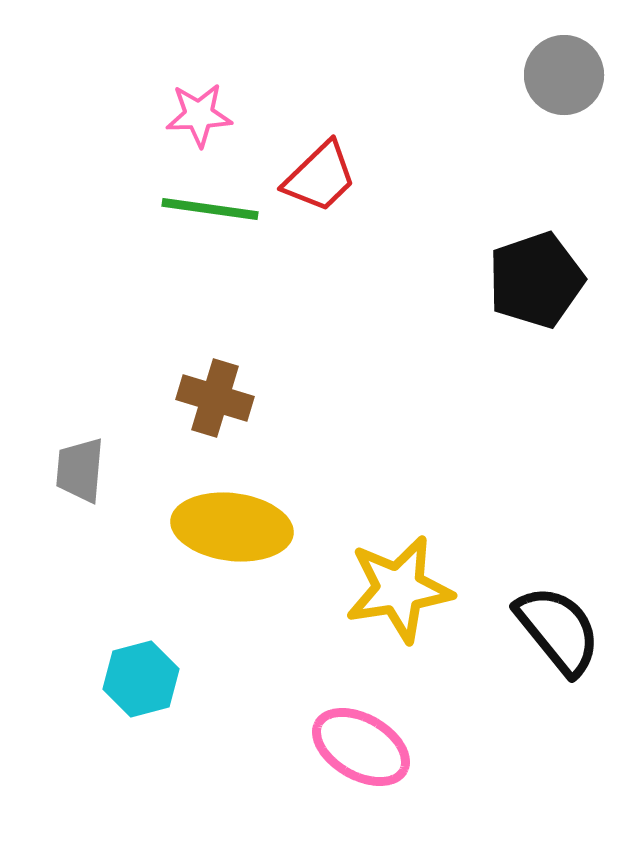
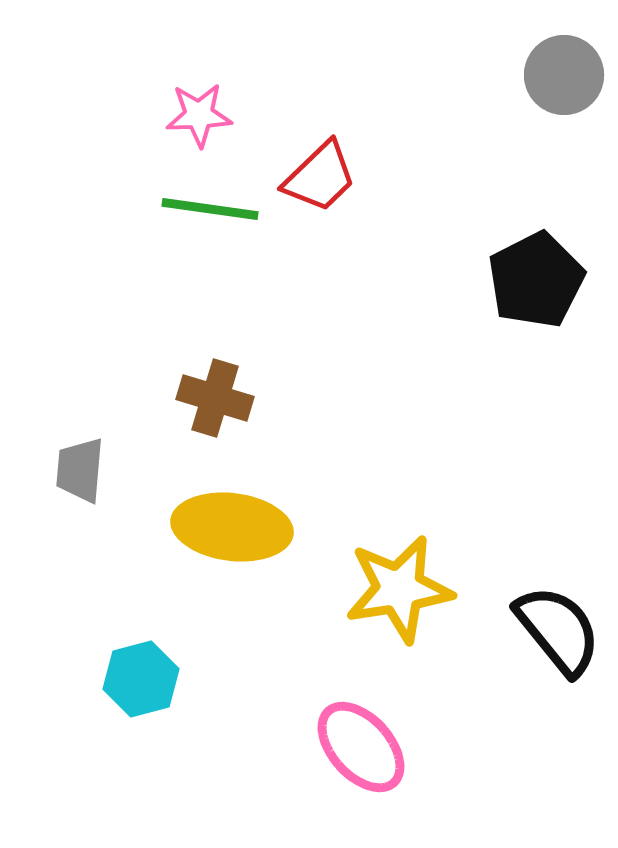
black pentagon: rotated 8 degrees counterclockwise
pink ellipse: rotated 18 degrees clockwise
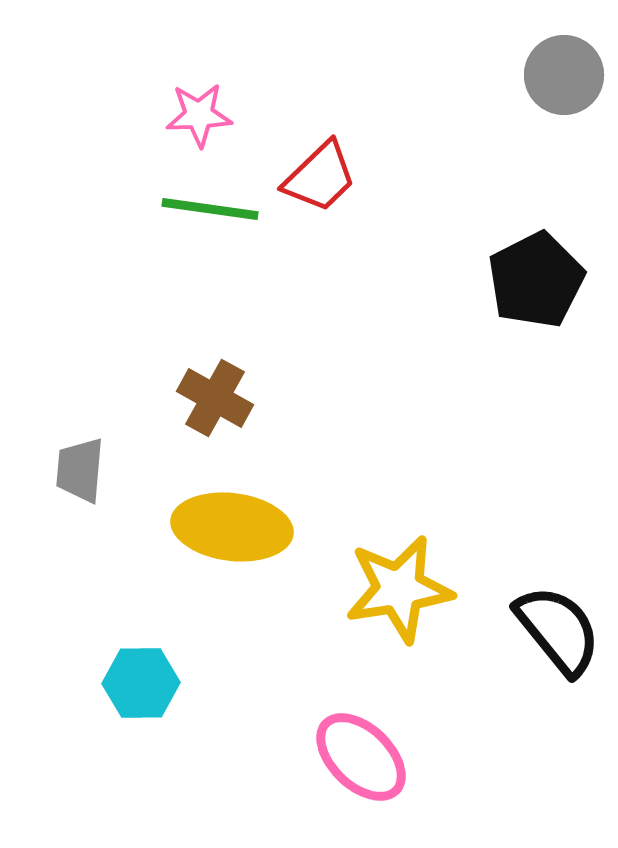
brown cross: rotated 12 degrees clockwise
cyan hexagon: moved 4 px down; rotated 14 degrees clockwise
pink ellipse: moved 10 px down; rotated 4 degrees counterclockwise
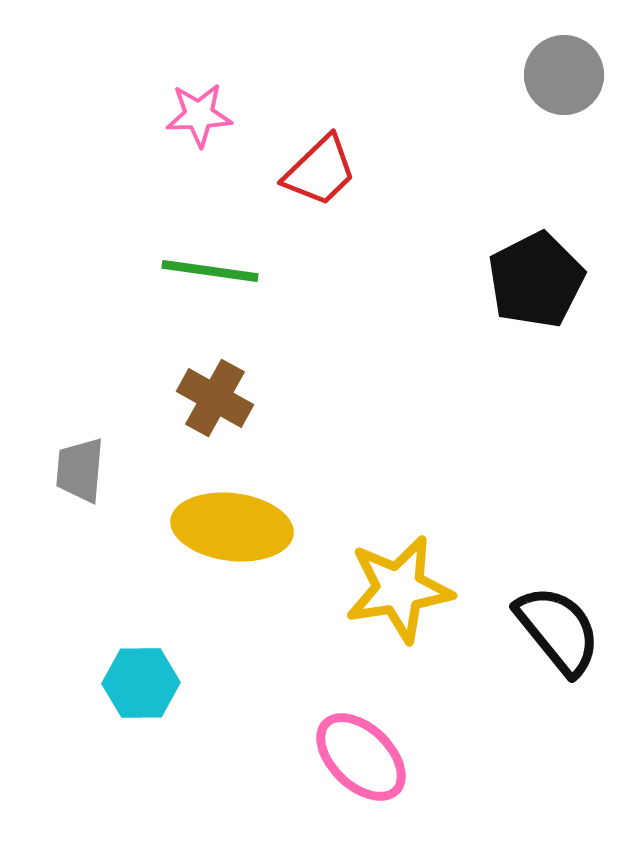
red trapezoid: moved 6 px up
green line: moved 62 px down
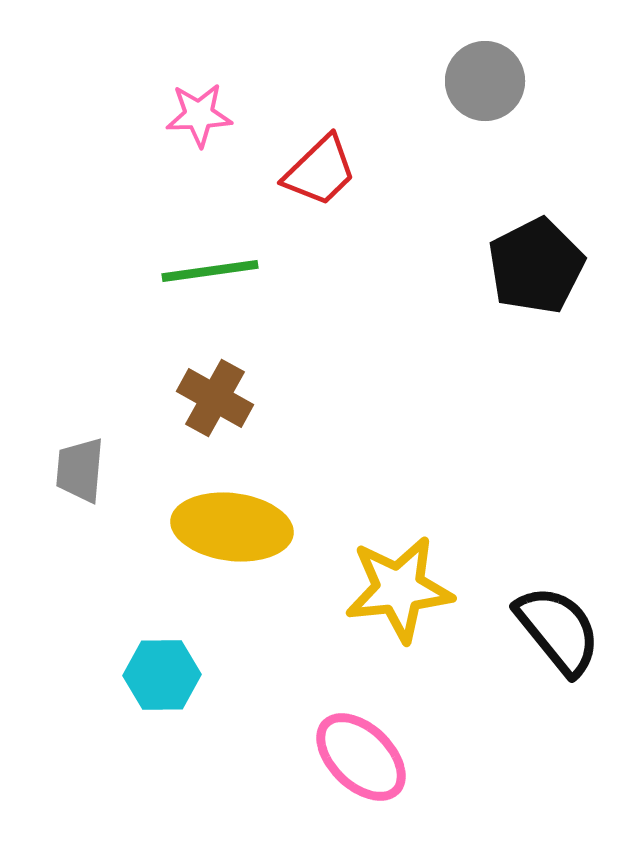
gray circle: moved 79 px left, 6 px down
green line: rotated 16 degrees counterclockwise
black pentagon: moved 14 px up
yellow star: rotated 3 degrees clockwise
cyan hexagon: moved 21 px right, 8 px up
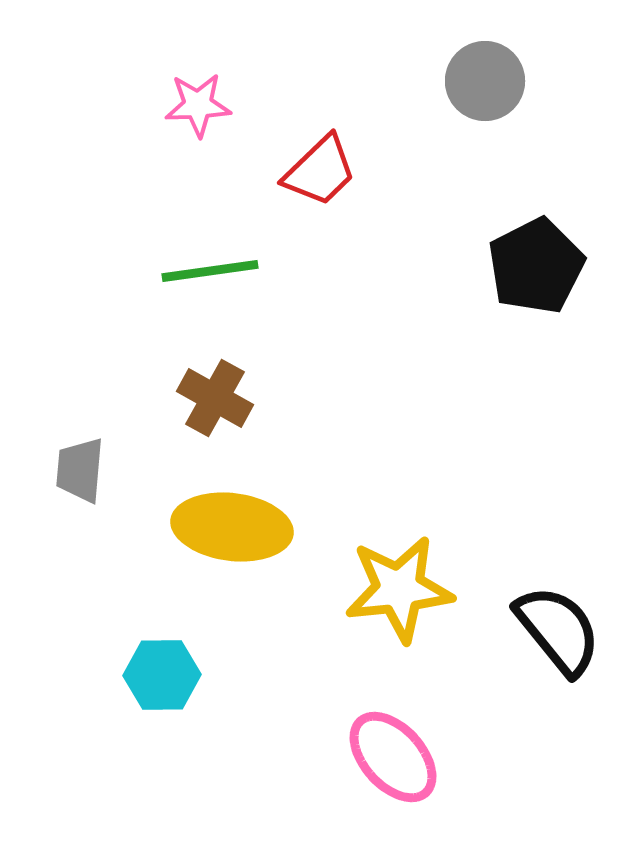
pink star: moved 1 px left, 10 px up
pink ellipse: moved 32 px right; rotated 4 degrees clockwise
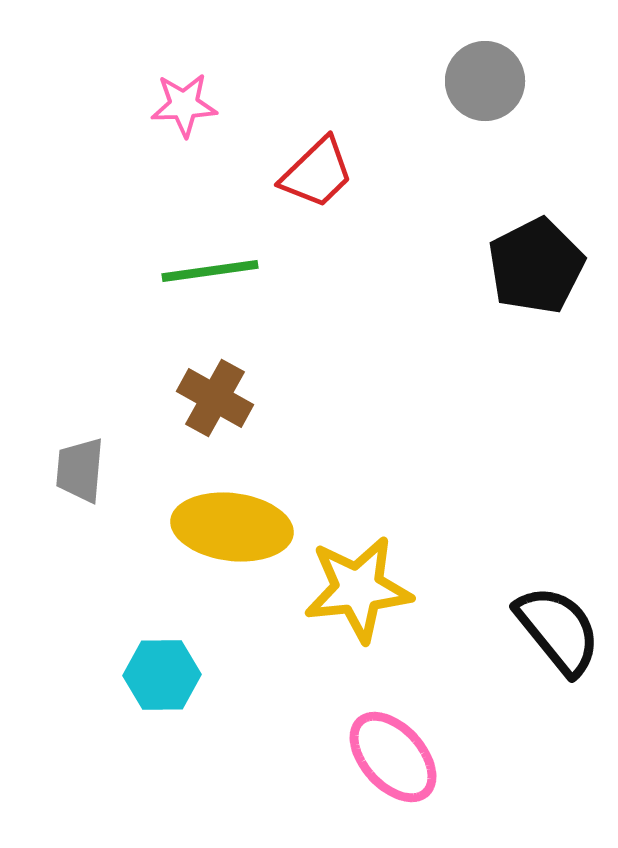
pink star: moved 14 px left
red trapezoid: moved 3 px left, 2 px down
yellow star: moved 41 px left
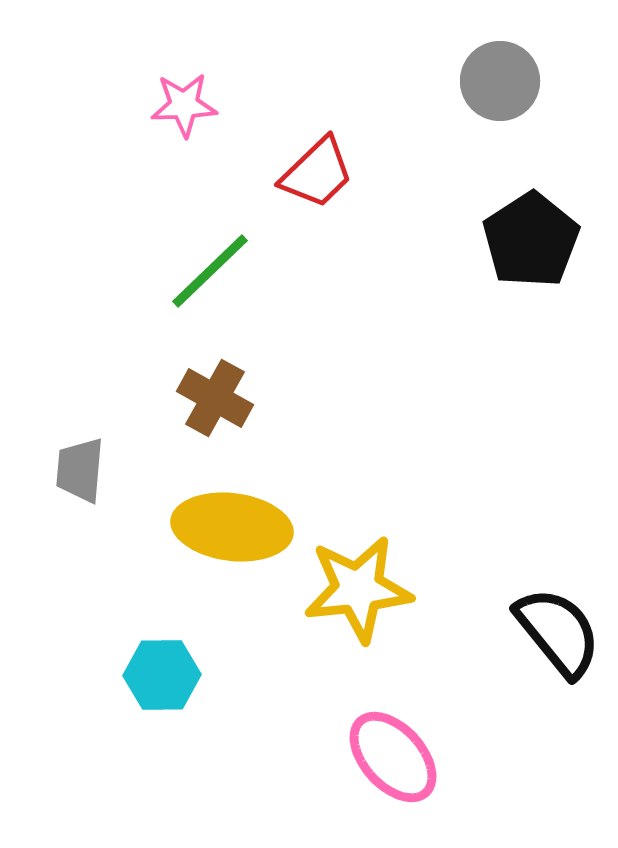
gray circle: moved 15 px right
black pentagon: moved 5 px left, 26 px up; rotated 6 degrees counterclockwise
green line: rotated 36 degrees counterclockwise
black semicircle: moved 2 px down
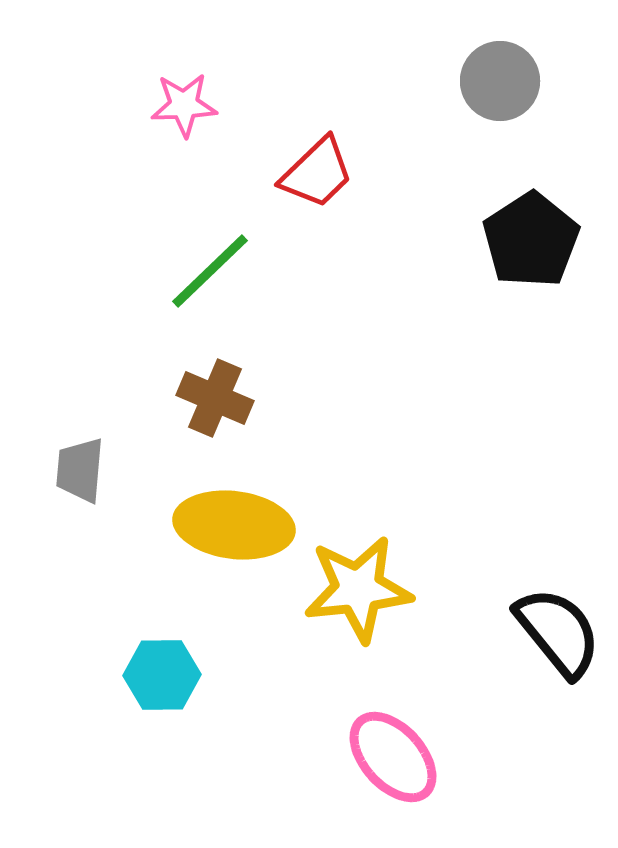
brown cross: rotated 6 degrees counterclockwise
yellow ellipse: moved 2 px right, 2 px up
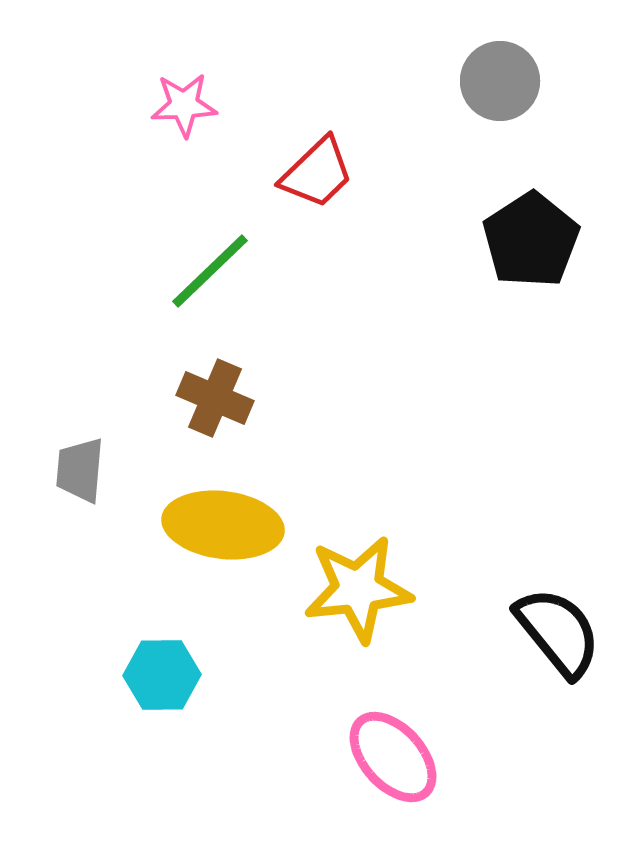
yellow ellipse: moved 11 px left
